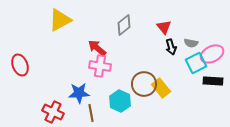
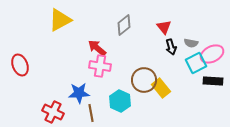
brown circle: moved 4 px up
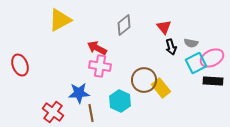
red arrow: rotated 12 degrees counterclockwise
pink ellipse: moved 4 px down
red cross: rotated 10 degrees clockwise
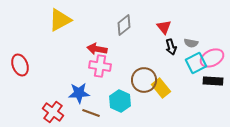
red arrow: moved 1 px down; rotated 18 degrees counterclockwise
brown line: rotated 60 degrees counterclockwise
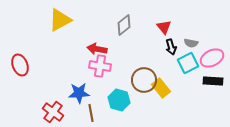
cyan square: moved 8 px left
cyan hexagon: moved 1 px left, 1 px up; rotated 10 degrees counterclockwise
brown line: rotated 60 degrees clockwise
